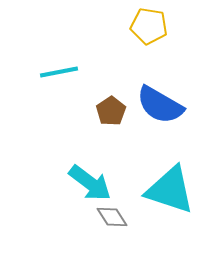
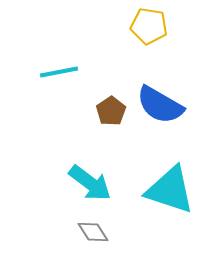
gray diamond: moved 19 px left, 15 px down
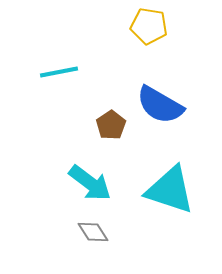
brown pentagon: moved 14 px down
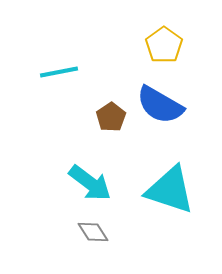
yellow pentagon: moved 15 px right, 19 px down; rotated 27 degrees clockwise
brown pentagon: moved 8 px up
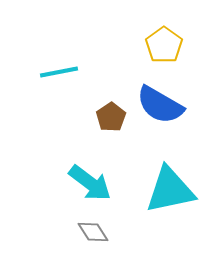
cyan triangle: rotated 30 degrees counterclockwise
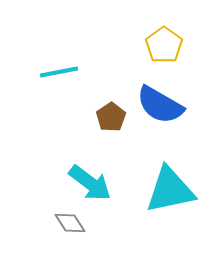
gray diamond: moved 23 px left, 9 px up
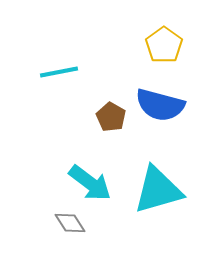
blue semicircle: rotated 15 degrees counterclockwise
brown pentagon: rotated 8 degrees counterclockwise
cyan triangle: moved 12 px left; rotated 4 degrees counterclockwise
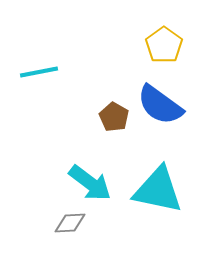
cyan line: moved 20 px left
blue semicircle: rotated 21 degrees clockwise
brown pentagon: moved 3 px right
cyan triangle: rotated 28 degrees clockwise
gray diamond: rotated 60 degrees counterclockwise
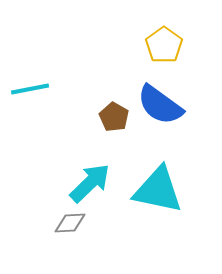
cyan line: moved 9 px left, 17 px down
cyan arrow: rotated 81 degrees counterclockwise
